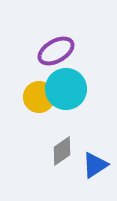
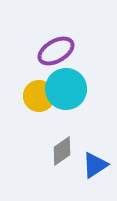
yellow circle: moved 1 px up
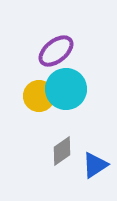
purple ellipse: rotated 9 degrees counterclockwise
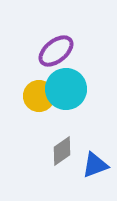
blue triangle: rotated 12 degrees clockwise
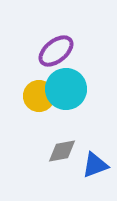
gray diamond: rotated 24 degrees clockwise
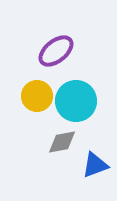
cyan circle: moved 10 px right, 12 px down
yellow circle: moved 2 px left
gray diamond: moved 9 px up
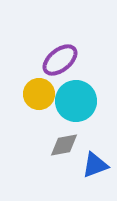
purple ellipse: moved 4 px right, 9 px down
yellow circle: moved 2 px right, 2 px up
gray diamond: moved 2 px right, 3 px down
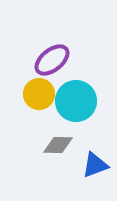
purple ellipse: moved 8 px left
gray diamond: moved 6 px left; rotated 12 degrees clockwise
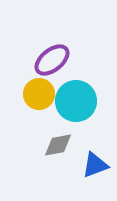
gray diamond: rotated 12 degrees counterclockwise
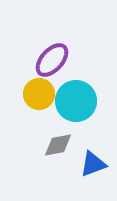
purple ellipse: rotated 9 degrees counterclockwise
blue triangle: moved 2 px left, 1 px up
